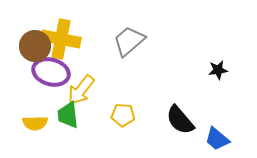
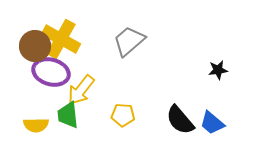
yellow cross: rotated 18 degrees clockwise
yellow semicircle: moved 1 px right, 2 px down
blue trapezoid: moved 5 px left, 16 px up
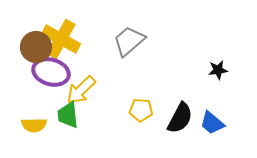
brown circle: moved 1 px right, 1 px down
yellow arrow: rotated 8 degrees clockwise
yellow pentagon: moved 18 px right, 5 px up
black semicircle: moved 2 px up; rotated 112 degrees counterclockwise
yellow semicircle: moved 2 px left
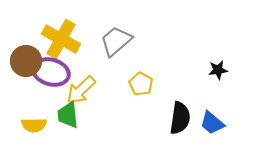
gray trapezoid: moved 13 px left
brown circle: moved 10 px left, 14 px down
yellow pentagon: moved 26 px up; rotated 25 degrees clockwise
black semicircle: rotated 20 degrees counterclockwise
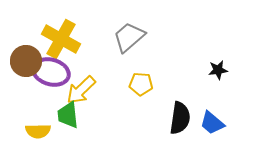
gray trapezoid: moved 13 px right, 4 px up
yellow pentagon: rotated 25 degrees counterclockwise
yellow semicircle: moved 4 px right, 6 px down
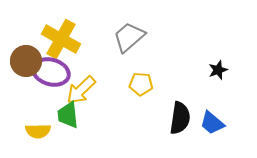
black star: rotated 12 degrees counterclockwise
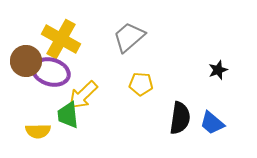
yellow arrow: moved 2 px right, 5 px down
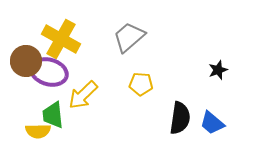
purple ellipse: moved 2 px left
green trapezoid: moved 15 px left
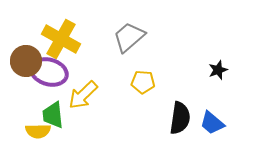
yellow pentagon: moved 2 px right, 2 px up
